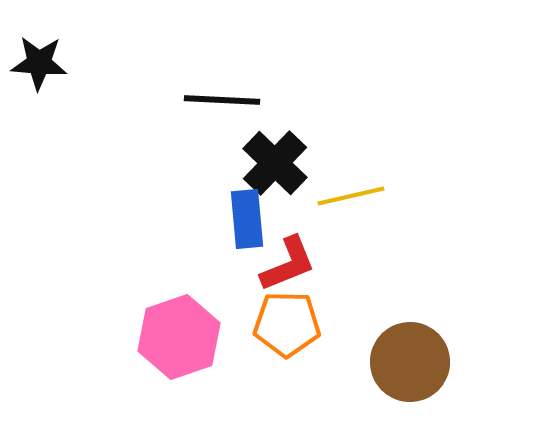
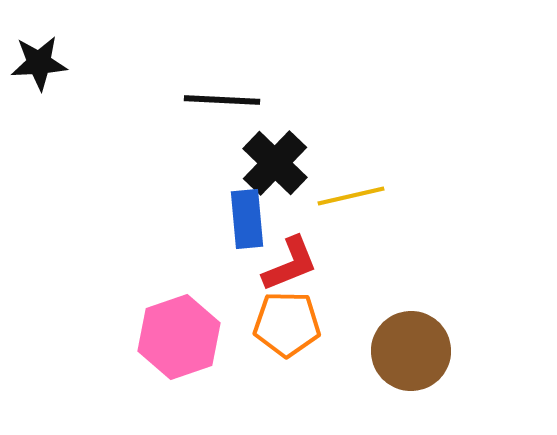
black star: rotated 8 degrees counterclockwise
red L-shape: moved 2 px right
brown circle: moved 1 px right, 11 px up
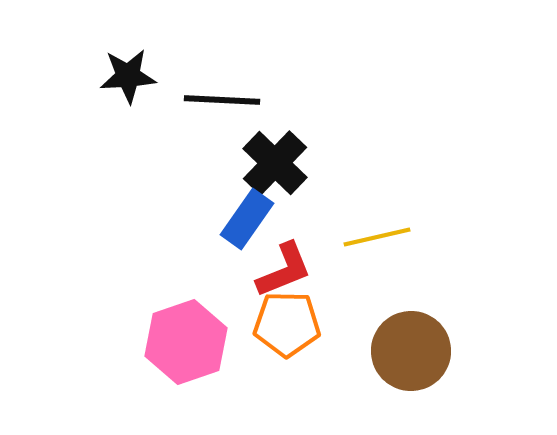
black star: moved 89 px right, 13 px down
yellow line: moved 26 px right, 41 px down
blue rectangle: rotated 40 degrees clockwise
red L-shape: moved 6 px left, 6 px down
pink hexagon: moved 7 px right, 5 px down
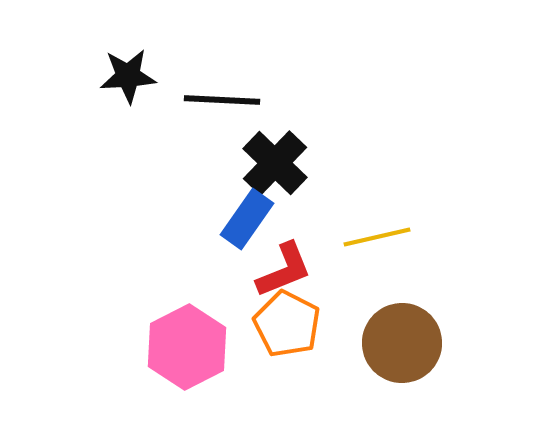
orange pentagon: rotated 26 degrees clockwise
pink hexagon: moved 1 px right, 5 px down; rotated 8 degrees counterclockwise
brown circle: moved 9 px left, 8 px up
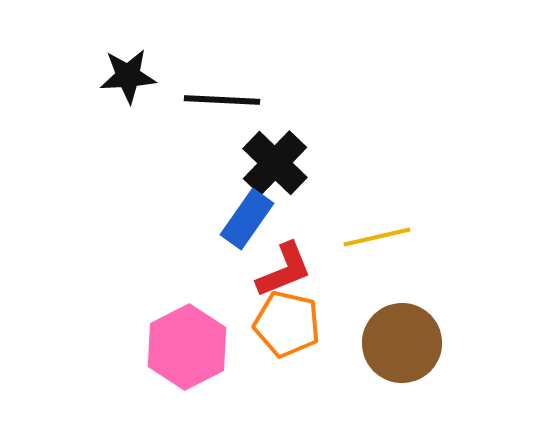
orange pentagon: rotated 14 degrees counterclockwise
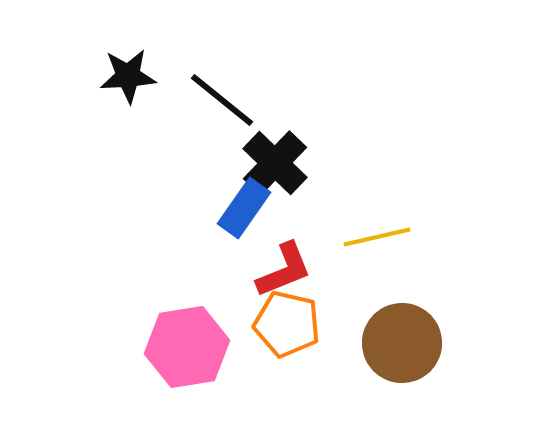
black line: rotated 36 degrees clockwise
blue rectangle: moved 3 px left, 11 px up
pink hexagon: rotated 18 degrees clockwise
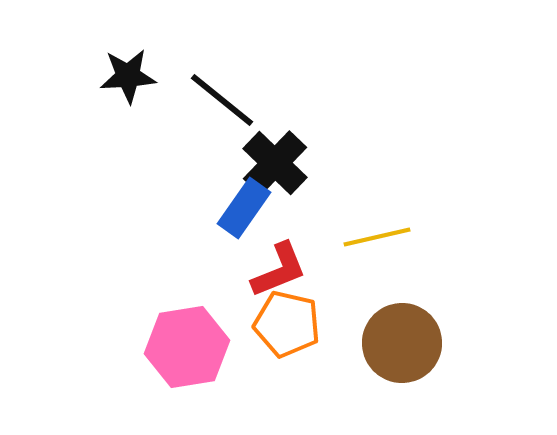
red L-shape: moved 5 px left
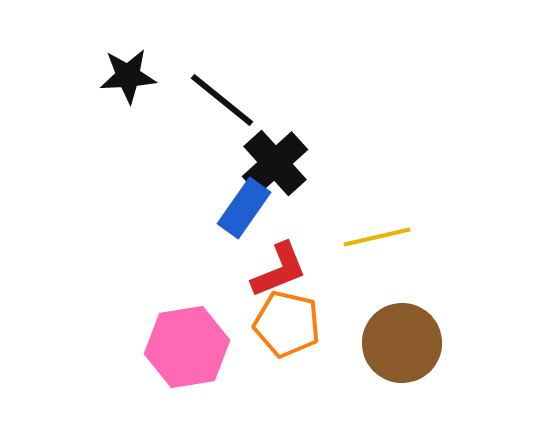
black cross: rotated 4 degrees clockwise
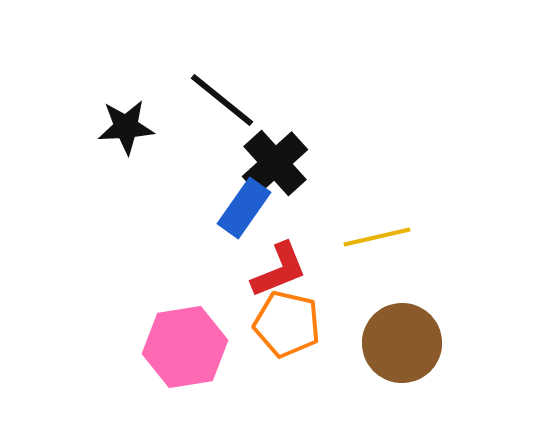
black star: moved 2 px left, 51 px down
pink hexagon: moved 2 px left
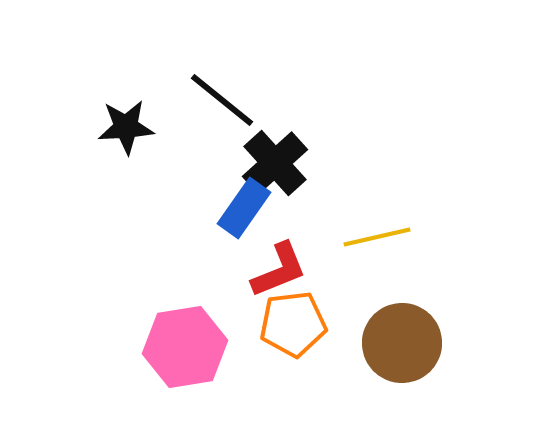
orange pentagon: moved 6 px right; rotated 20 degrees counterclockwise
